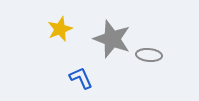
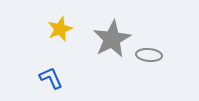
gray star: rotated 24 degrees clockwise
blue L-shape: moved 30 px left
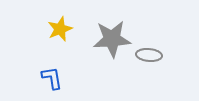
gray star: rotated 24 degrees clockwise
blue L-shape: moved 1 px right; rotated 15 degrees clockwise
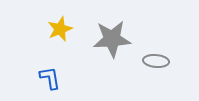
gray ellipse: moved 7 px right, 6 px down
blue L-shape: moved 2 px left
